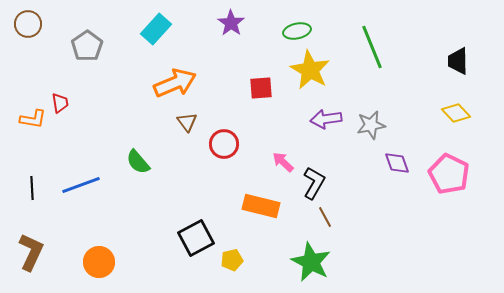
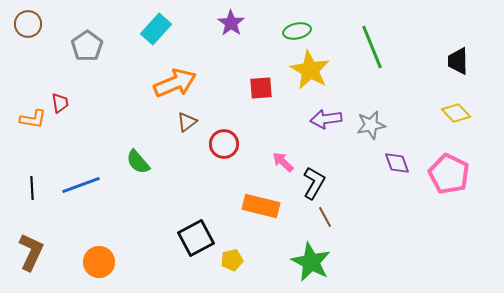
brown triangle: rotated 30 degrees clockwise
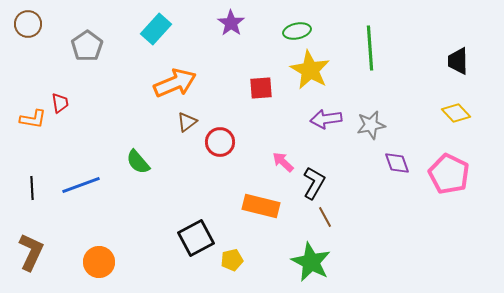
green line: moved 2 px left, 1 px down; rotated 18 degrees clockwise
red circle: moved 4 px left, 2 px up
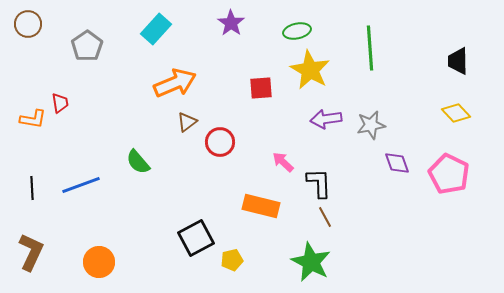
black L-shape: moved 5 px right; rotated 32 degrees counterclockwise
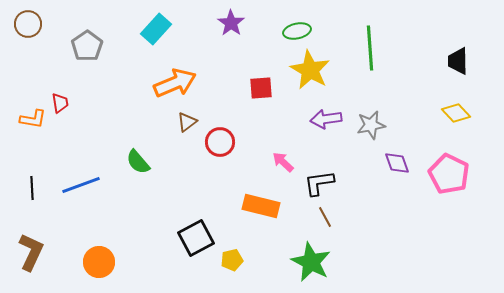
black L-shape: rotated 96 degrees counterclockwise
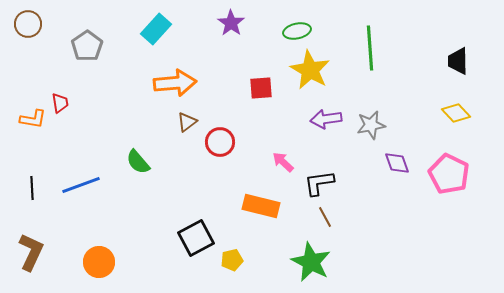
orange arrow: rotated 18 degrees clockwise
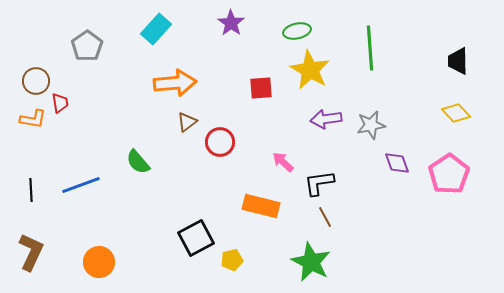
brown circle: moved 8 px right, 57 px down
pink pentagon: rotated 12 degrees clockwise
black line: moved 1 px left, 2 px down
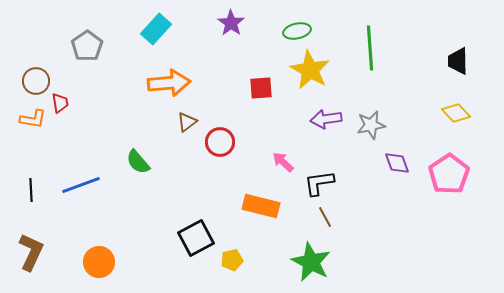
orange arrow: moved 6 px left
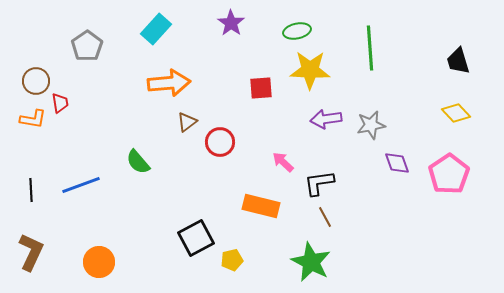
black trapezoid: rotated 16 degrees counterclockwise
yellow star: rotated 27 degrees counterclockwise
